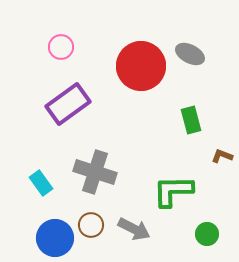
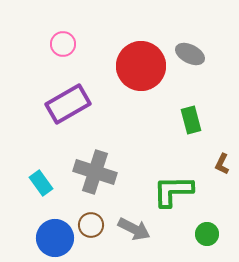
pink circle: moved 2 px right, 3 px up
purple rectangle: rotated 6 degrees clockwise
brown L-shape: moved 8 px down; rotated 85 degrees counterclockwise
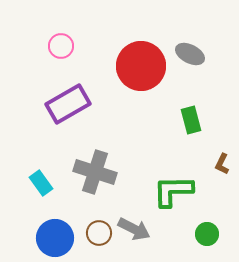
pink circle: moved 2 px left, 2 px down
brown circle: moved 8 px right, 8 px down
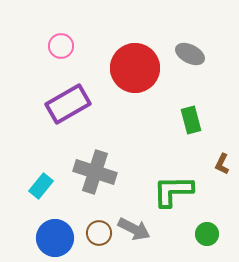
red circle: moved 6 px left, 2 px down
cyan rectangle: moved 3 px down; rotated 75 degrees clockwise
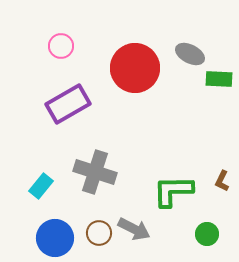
green rectangle: moved 28 px right, 41 px up; rotated 72 degrees counterclockwise
brown L-shape: moved 17 px down
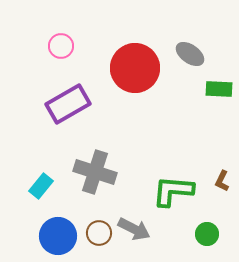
gray ellipse: rotated 8 degrees clockwise
green rectangle: moved 10 px down
green L-shape: rotated 6 degrees clockwise
blue circle: moved 3 px right, 2 px up
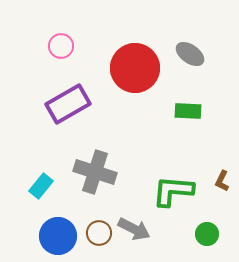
green rectangle: moved 31 px left, 22 px down
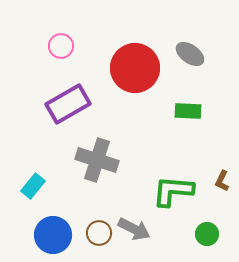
gray cross: moved 2 px right, 12 px up
cyan rectangle: moved 8 px left
blue circle: moved 5 px left, 1 px up
